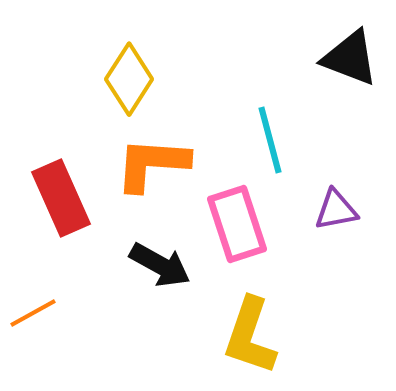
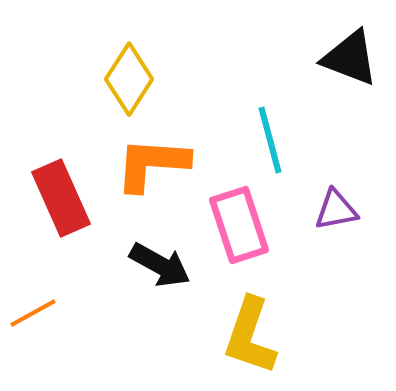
pink rectangle: moved 2 px right, 1 px down
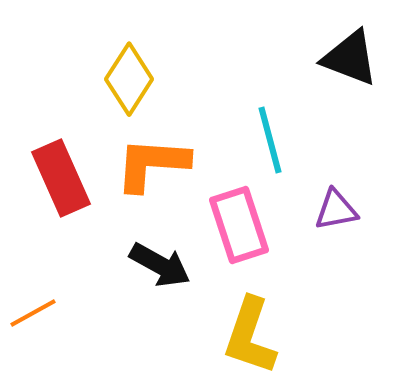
red rectangle: moved 20 px up
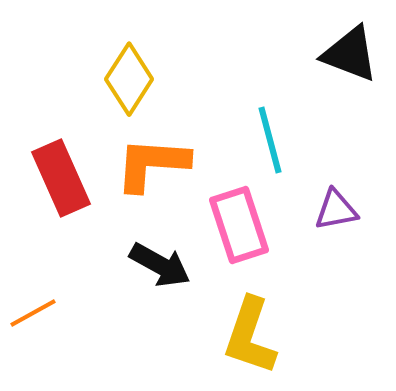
black triangle: moved 4 px up
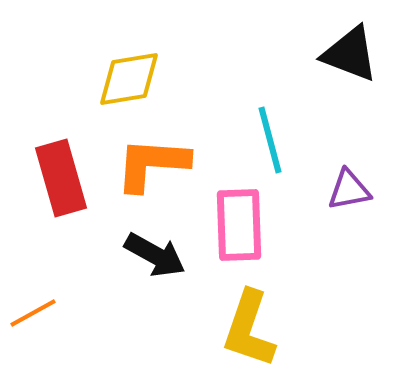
yellow diamond: rotated 48 degrees clockwise
red rectangle: rotated 8 degrees clockwise
purple triangle: moved 13 px right, 20 px up
pink rectangle: rotated 16 degrees clockwise
black arrow: moved 5 px left, 10 px up
yellow L-shape: moved 1 px left, 7 px up
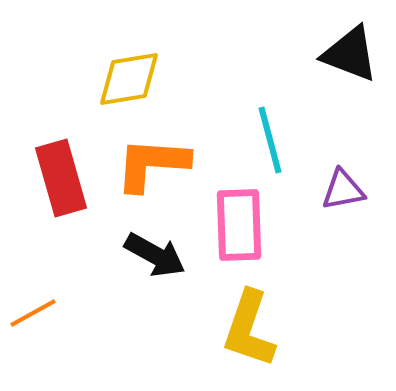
purple triangle: moved 6 px left
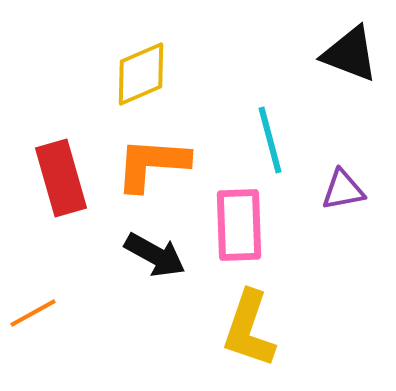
yellow diamond: moved 12 px right, 5 px up; rotated 14 degrees counterclockwise
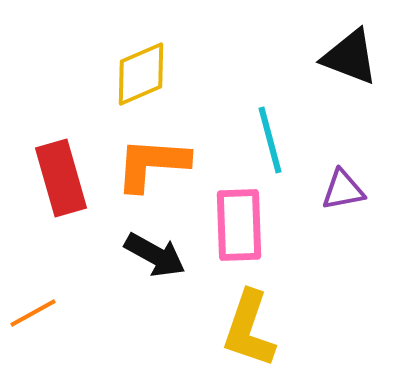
black triangle: moved 3 px down
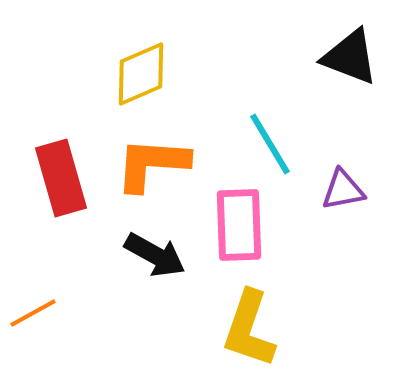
cyan line: moved 4 px down; rotated 16 degrees counterclockwise
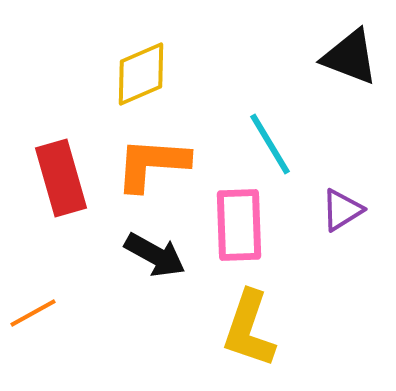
purple triangle: moved 1 px left, 20 px down; rotated 21 degrees counterclockwise
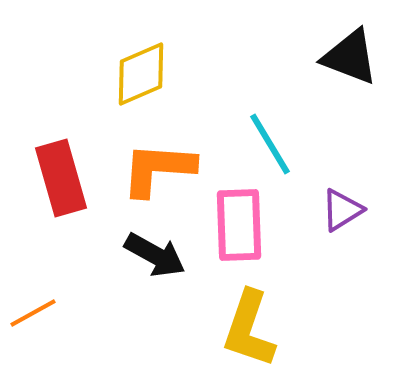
orange L-shape: moved 6 px right, 5 px down
